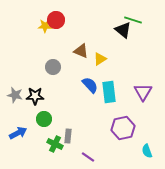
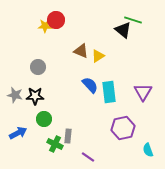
yellow triangle: moved 2 px left, 3 px up
gray circle: moved 15 px left
cyan semicircle: moved 1 px right, 1 px up
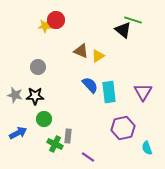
cyan semicircle: moved 1 px left, 2 px up
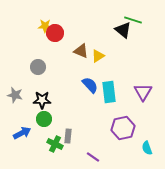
red circle: moved 1 px left, 13 px down
black star: moved 7 px right, 4 px down
blue arrow: moved 4 px right
purple line: moved 5 px right
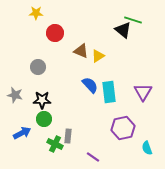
yellow star: moved 9 px left, 13 px up
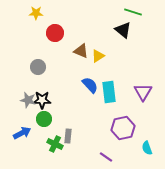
green line: moved 8 px up
gray star: moved 13 px right, 5 px down
purple line: moved 13 px right
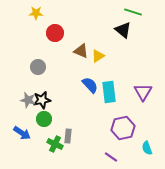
black star: rotated 12 degrees counterclockwise
blue arrow: rotated 60 degrees clockwise
purple line: moved 5 px right
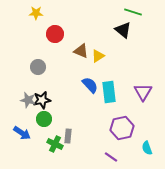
red circle: moved 1 px down
purple hexagon: moved 1 px left
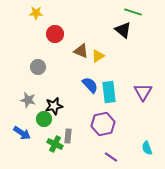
black star: moved 12 px right, 6 px down
purple hexagon: moved 19 px left, 4 px up
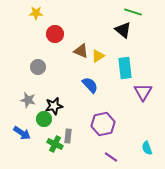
cyan rectangle: moved 16 px right, 24 px up
